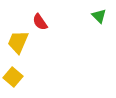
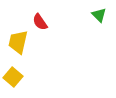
green triangle: moved 1 px up
yellow trapezoid: rotated 10 degrees counterclockwise
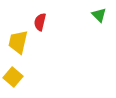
red semicircle: rotated 48 degrees clockwise
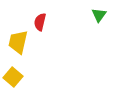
green triangle: rotated 21 degrees clockwise
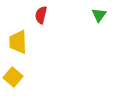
red semicircle: moved 1 px right, 7 px up
yellow trapezoid: rotated 15 degrees counterclockwise
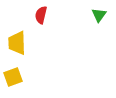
yellow trapezoid: moved 1 px left, 1 px down
yellow square: rotated 30 degrees clockwise
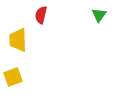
yellow trapezoid: moved 1 px right, 3 px up
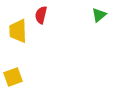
green triangle: rotated 14 degrees clockwise
yellow trapezoid: moved 9 px up
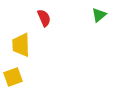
red semicircle: moved 3 px right, 3 px down; rotated 144 degrees clockwise
yellow trapezoid: moved 3 px right, 14 px down
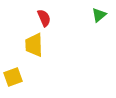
yellow trapezoid: moved 13 px right
